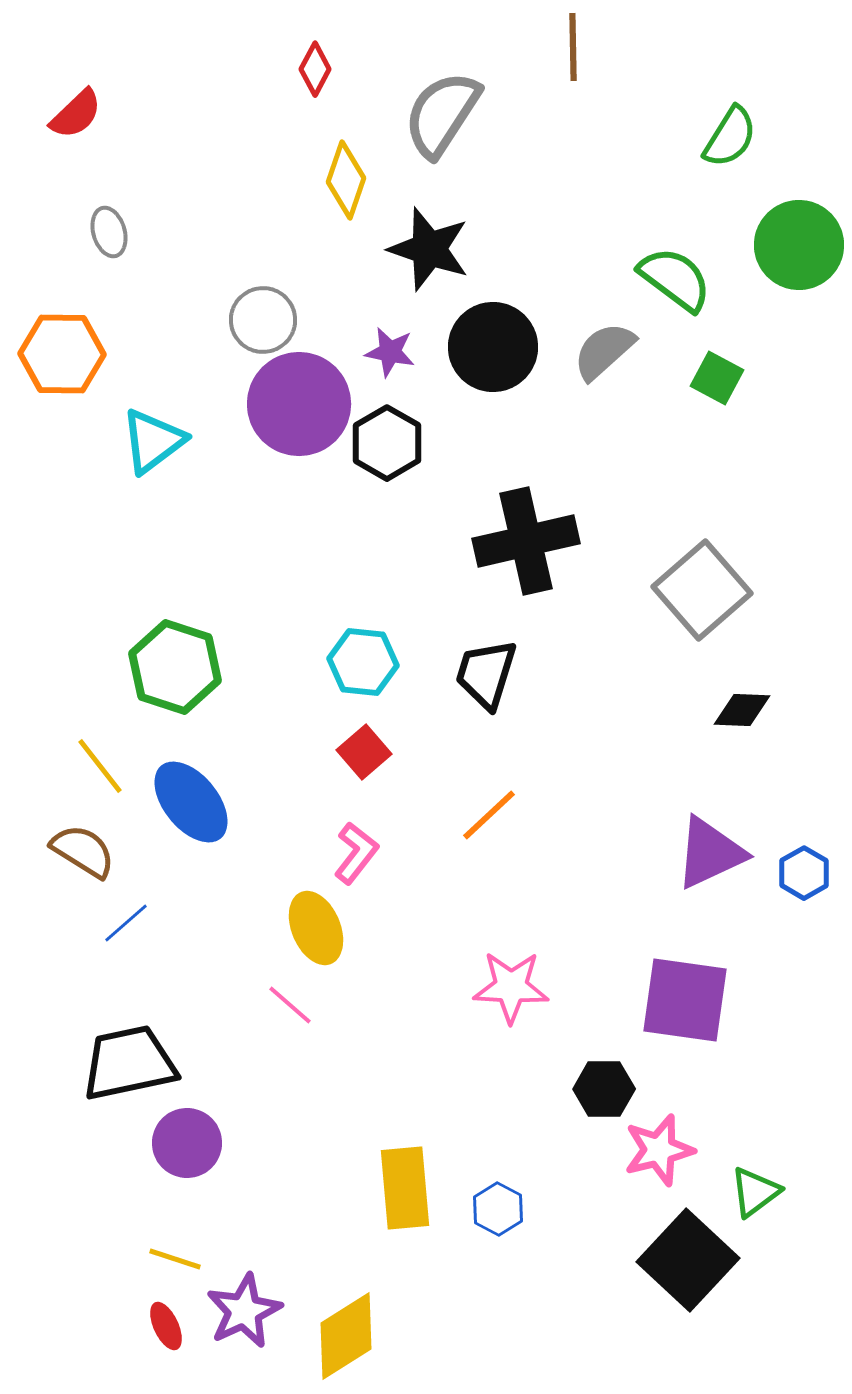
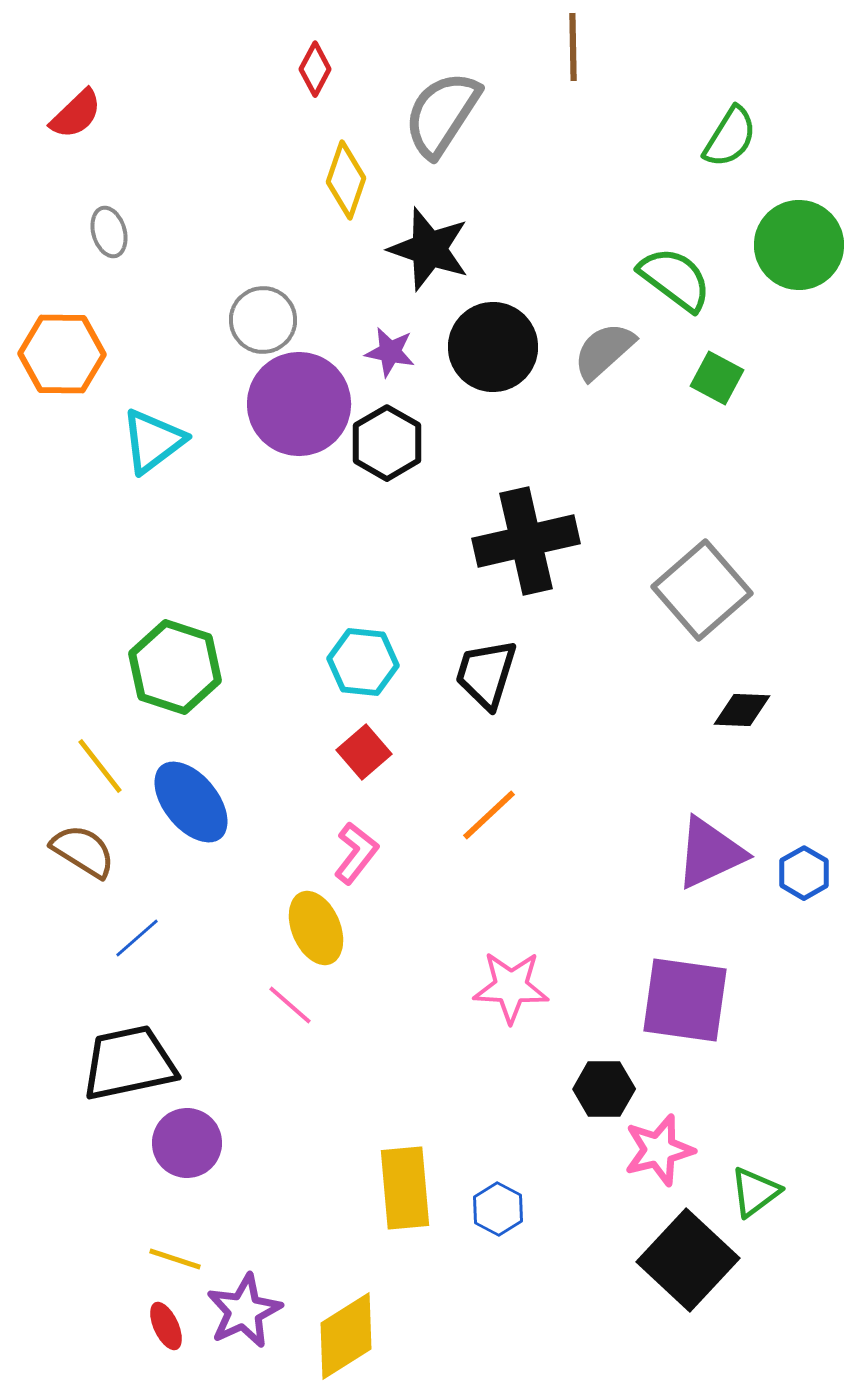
blue line at (126, 923): moved 11 px right, 15 px down
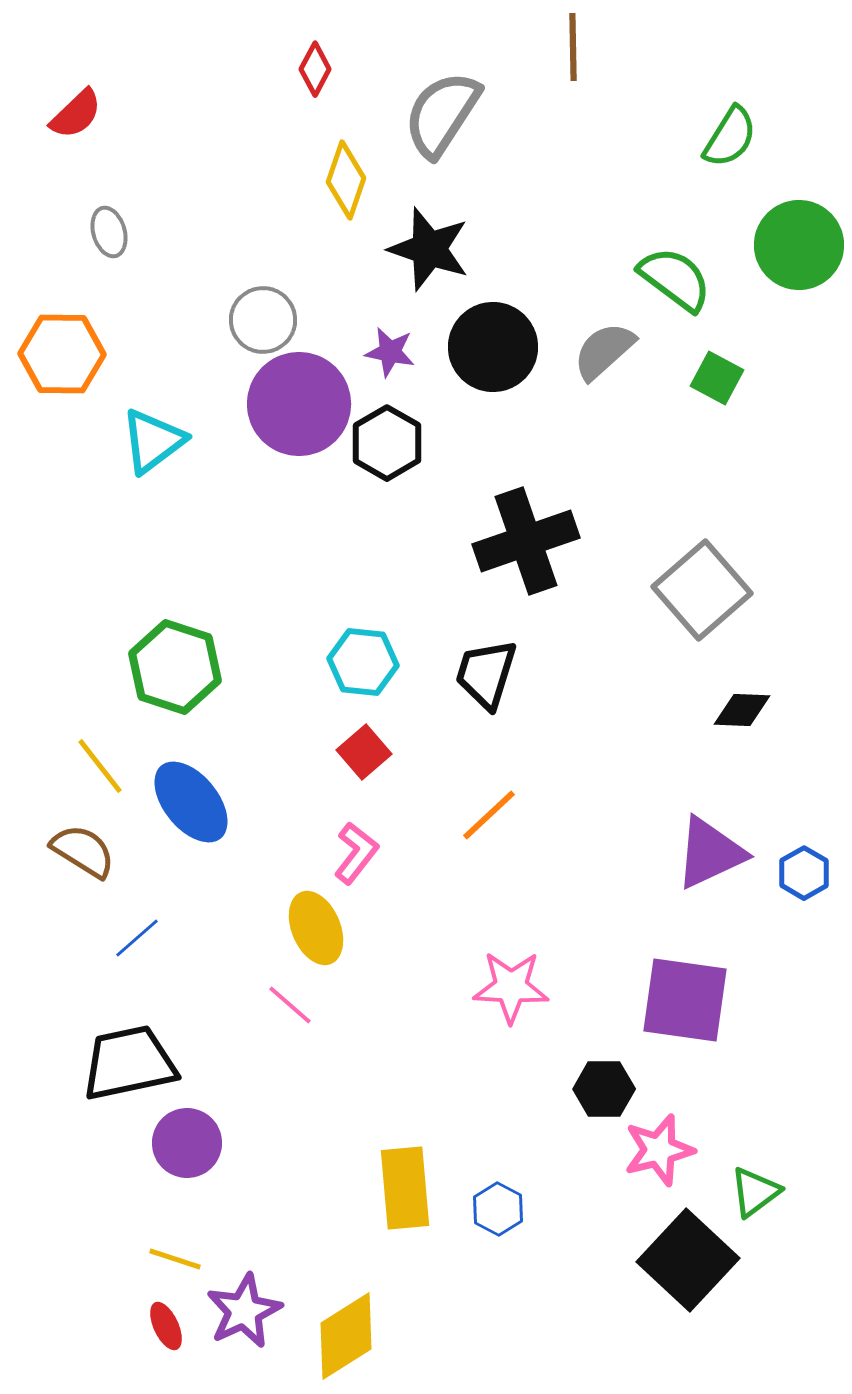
black cross at (526, 541): rotated 6 degrees counterclockwise
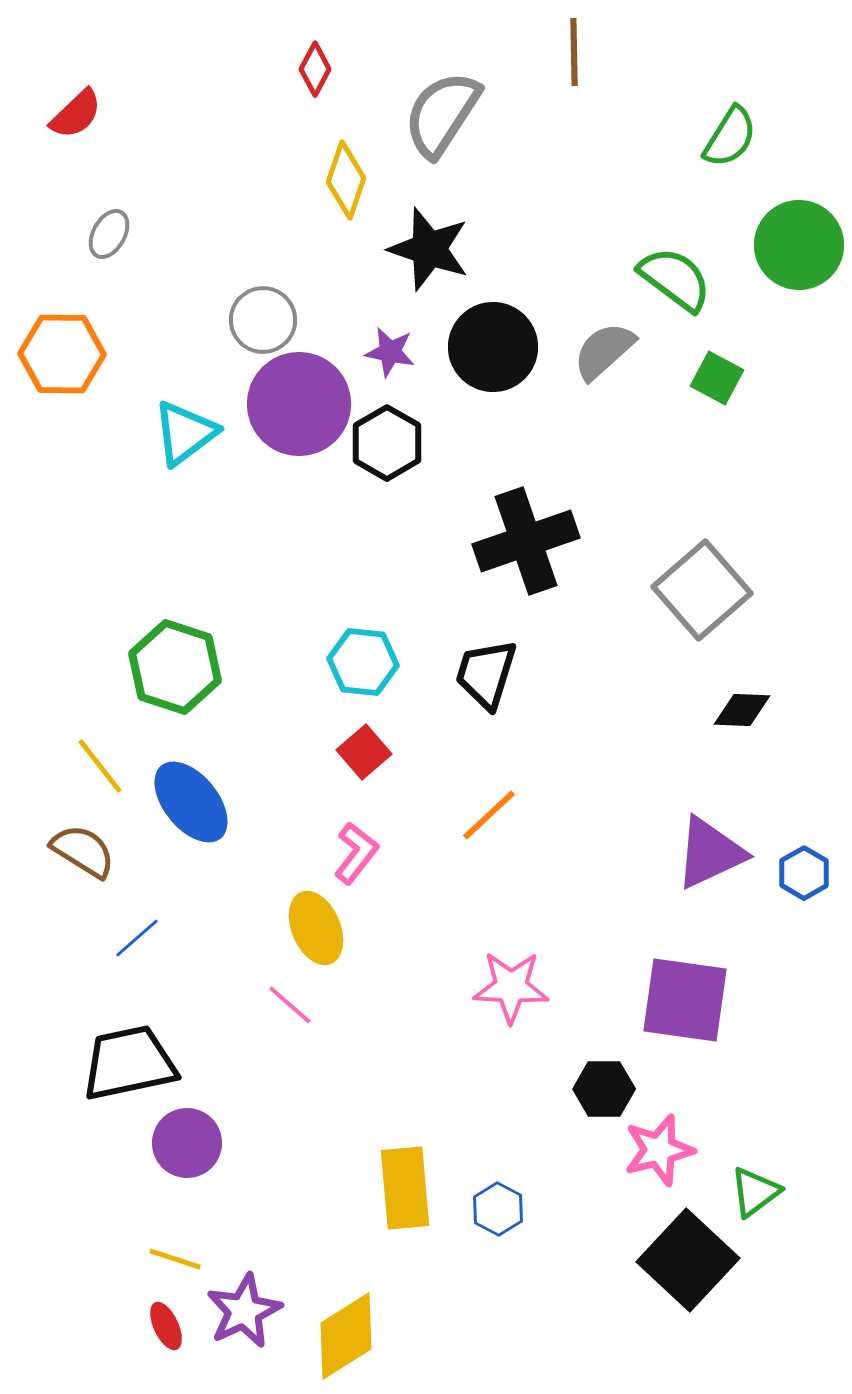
brown line at (573, 47): moved 1 px right, 5 px down
gray ellipse at (109, 232): moved 2 px down; rotated 45 degrees clockwise
cyan triangle at (153, 441): moved 32 px right, 8 px up
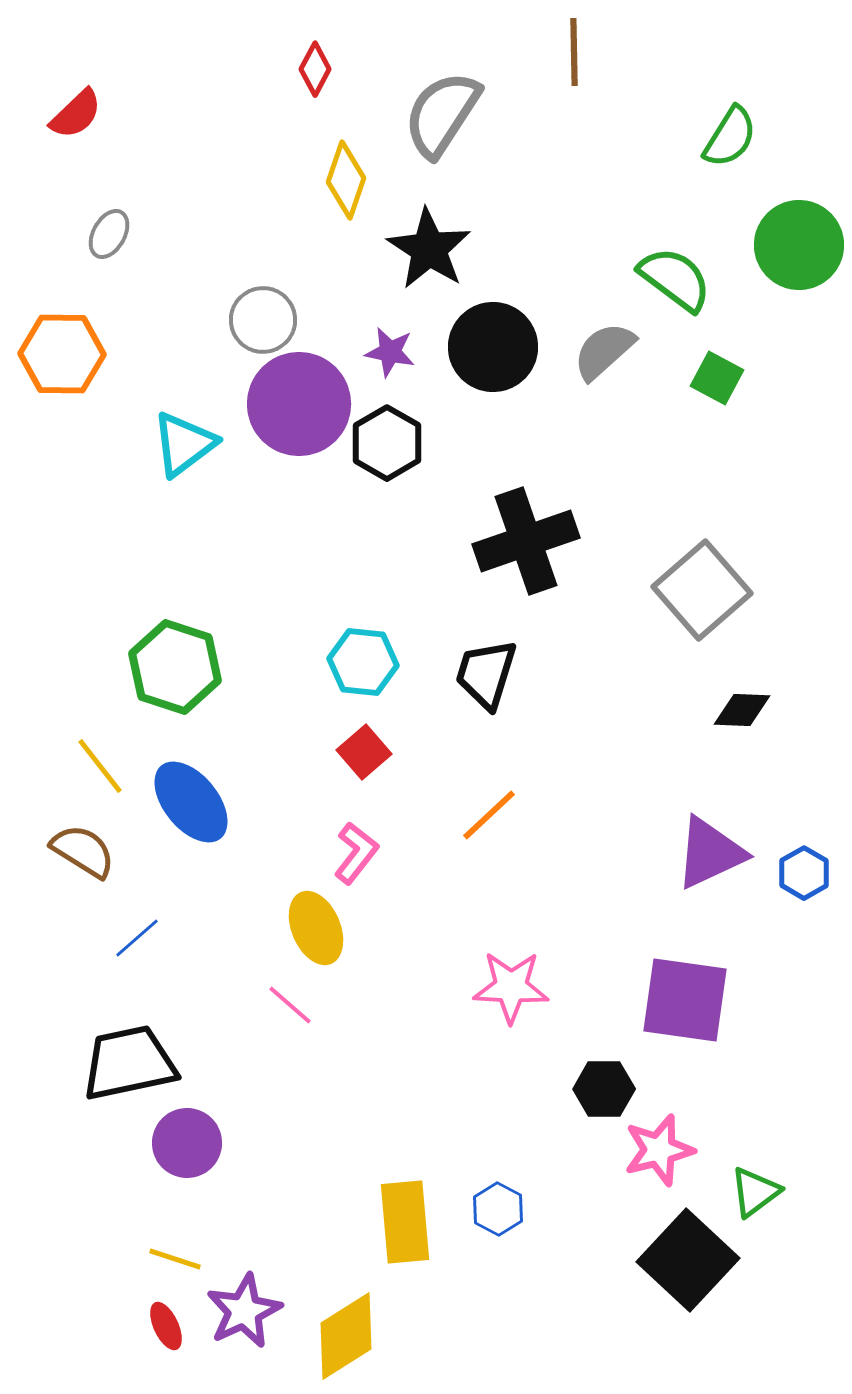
black star at (429, 249): rotated 14 degrees clockwise
cyan triangle at (185, 433): moved 1 px left, 11 px down
yellow rectangle at (405, 1188): moved 34 px down
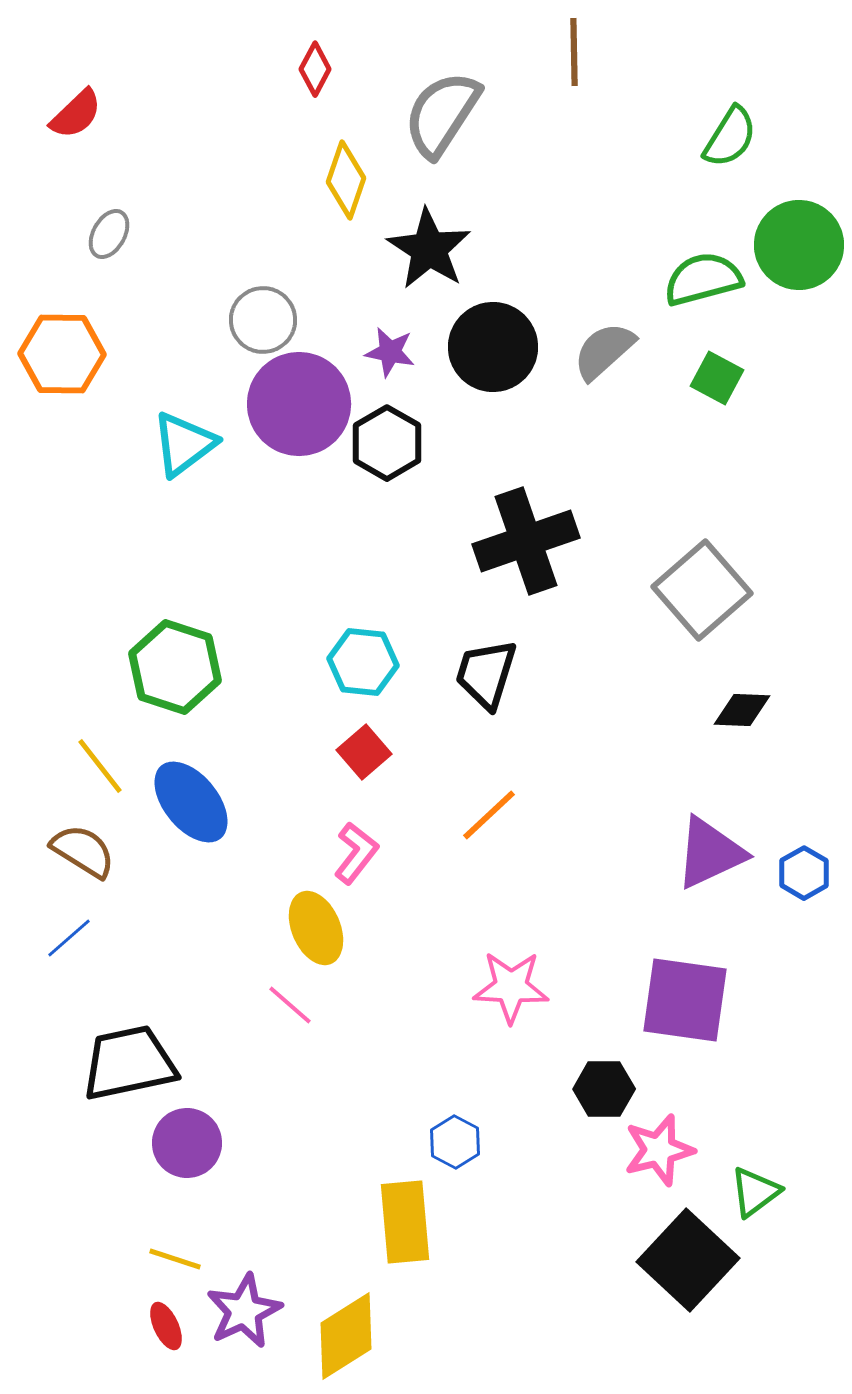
green semicircle at (675, 279): moved 28 px right; rotated 52 degrees counterclockwise
blue line at (137, 938): moved 68 px left
blue hexagon at (498, 1209): moved 43 px left, 67 px up
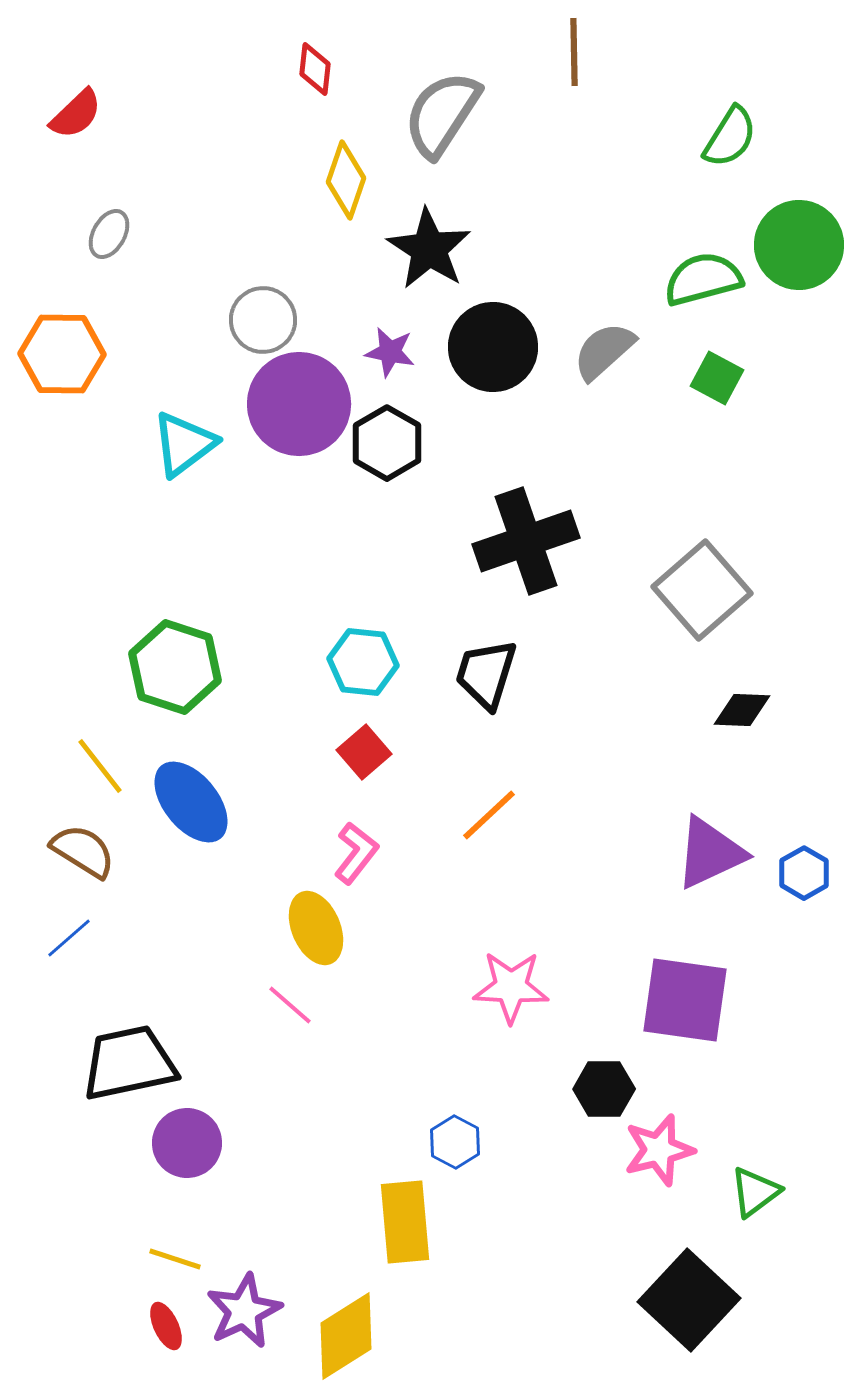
red diamond at (315, 69): rotated 22 degrees counterclockwise
black square at (688, 1260): moved 1 px right, 40 px down
